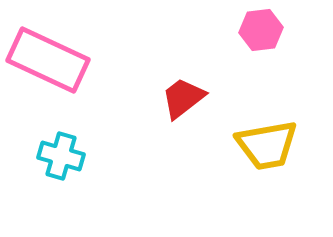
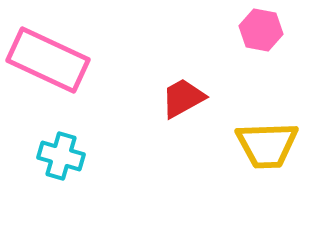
pink hexagon: rotated 18 degrees clockwise
red trapezoid: rotated 9 degrees clockwise
yellow trapezoid: rotated 8 degrees clockwise
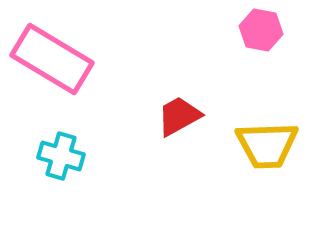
pink rectangle: moved 4 px right, 1 px up; rotated 6 degrees clockwise
red trapezoid: moved 4 px left, 18 px down
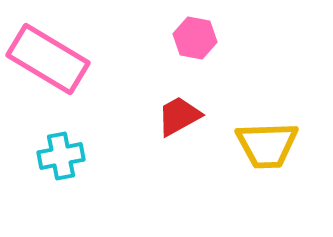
pink hexagon: moved 66 px left, 8 px down
pink rectangle: moved 4 px left
cyan cross: rotated 27 degrees counterclockwise
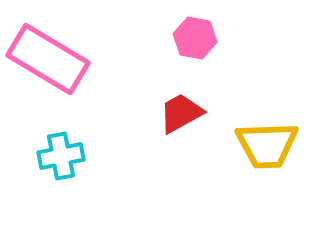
red trapezoid: moved 2 px right, 3 px up
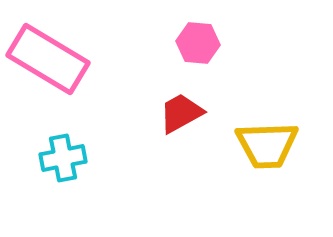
pink hexagon: moved 3 px right, 5 px down; rotated 6 degrees counterclockwise
cyan cross: moved 2 px right, 2 px down
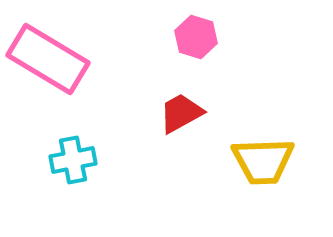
pink hexagon: moved 2 px left, 6 px up; rotated 12 degrees clockwise
yellow trapezoid: moved 4 px left, 16 px down
cyan cross: moved 10 px right, 2 px down
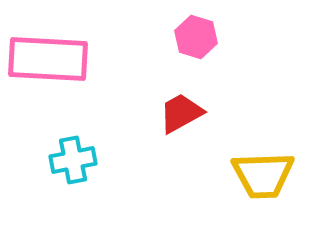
pink rectangle: rotated 28 degrees counterclockwise
yellow trapezoid: moved 14 px down
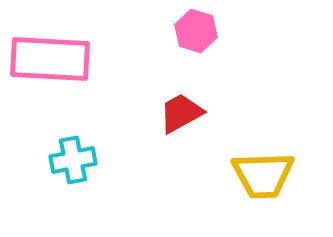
pink hexagon: moved 6 px up
pink rectangle: moved 2 px right
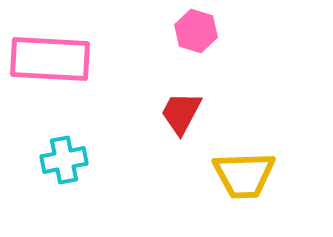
red trapezoid: rotated 33 degrees counterclockwise
cyan cross: moved 9 px left
yellow trapezoid: moved 19 px left
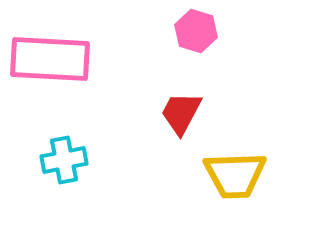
yellow trapezoid: moved 9 px left
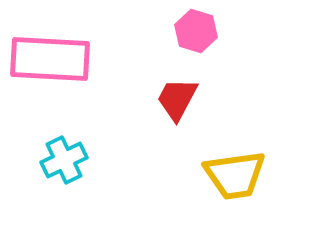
red trapezoid: moved 4 px left, 14 px up
cyan cross: rotated 15 degrees counterclockwise
yellow trapezoid: rotated 6 degrees counterclockwise
